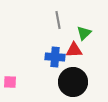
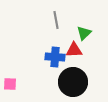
gray line: moved 2 px left
pink square: moved 2 px down
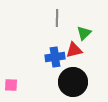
gray line: moved 1 px right, 2 px up; rotated 12 degrees clockwise
red triangle: rotated 12 degrees counterclockwise
blue cross: rotated 12 degrees counterclockwise
pink square: moved 1 px right, 1 px down
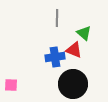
green triangle: rotated 35 degrees counterclockwise
red triangle: rotated 36 degrees clockwise
black circle: moved 2 px down
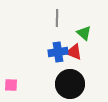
red triangle: moved 2 px down
blue cross: moved 3 px right, 5 px up
black circle: moved 3 px left
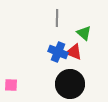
blue cross: rotated 30 degrees clockwise
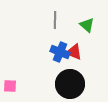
gray line: moved 2 px left, 2 px down
green triangle: moved 3 px right, 8 px up
blue cross: moved 2 px right
pink square: moved 1 px left, 1 px down
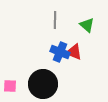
black circle: moved 27 px left
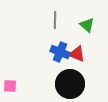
red triangle: moved 3 px right, 2 px down
black circle: moved 27 px right
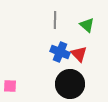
red triangle: moved 2 px right; rotated 24 degrees clockwise
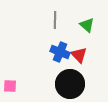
red triangle: moved 1 px down
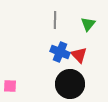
green triangle: moved 1 px right, 1 px up; rotated 28 degrees clockwise
